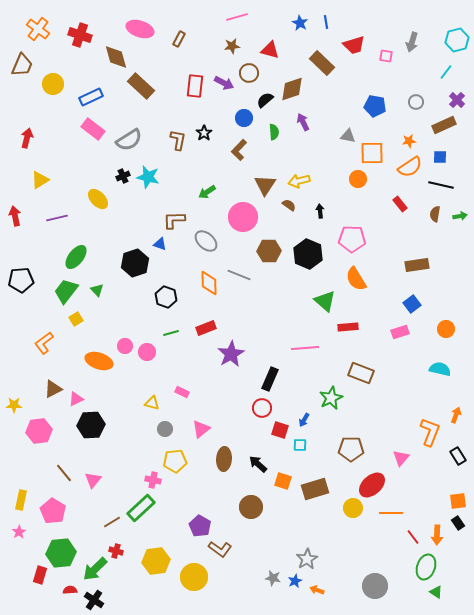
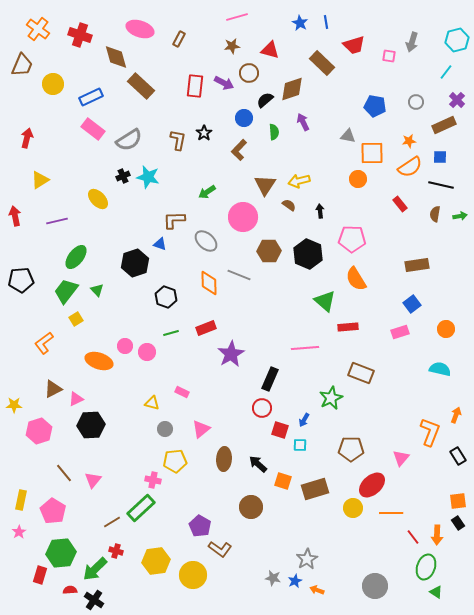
pink square at (386, 56): moved 3 px right
purple line at (57, 218): moved 3 px down
pink hexagon at (39, 431): rotated 10 degrees counterclockwise
yellow circle at (194, 577): moved 1 px left, 2 px up
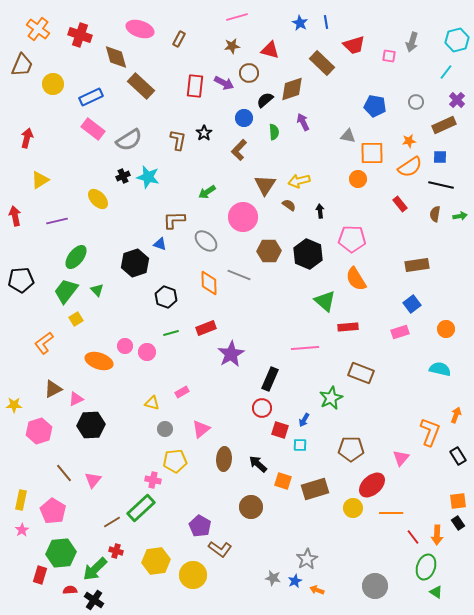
pink rectangle at (182, 392): rotated 56 degrees counterclockwise
pink star at (19, 532): moved 3 px right, 2 px up
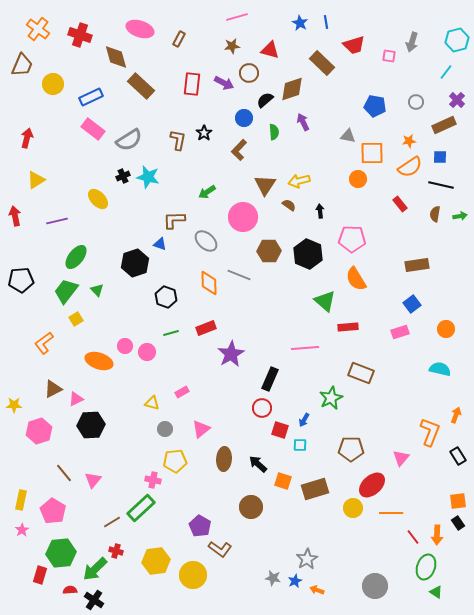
red rectangle at (195, 86): moved 3 px left, 2 px up
yellow triangle at (40, 180): moved 4 px left
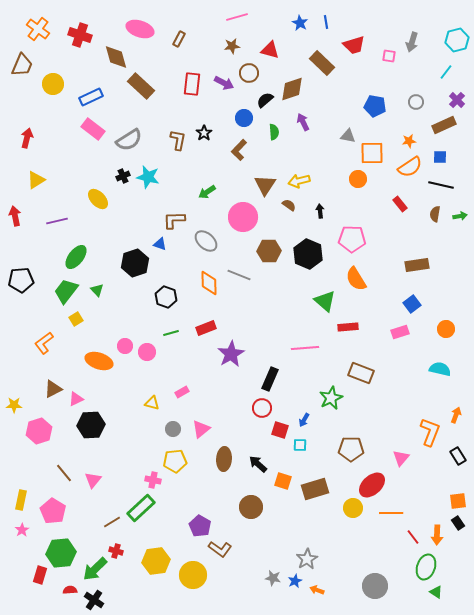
gray circle at (165, 429): moved 8 px right
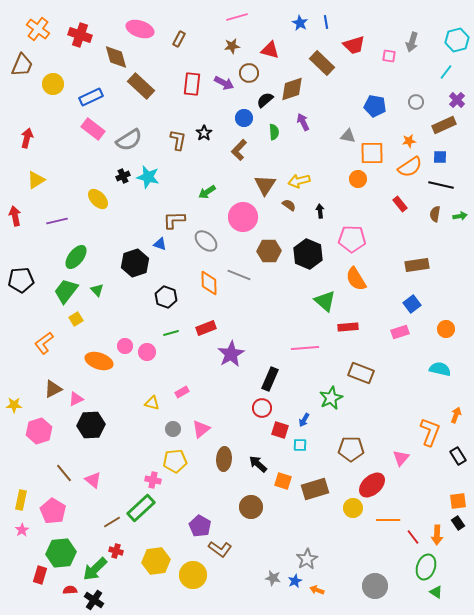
pink triangle at (93, 480): rotated 30 degrees counterclockwise
orange line at (391, 513): moved 3 px left, 7 px down
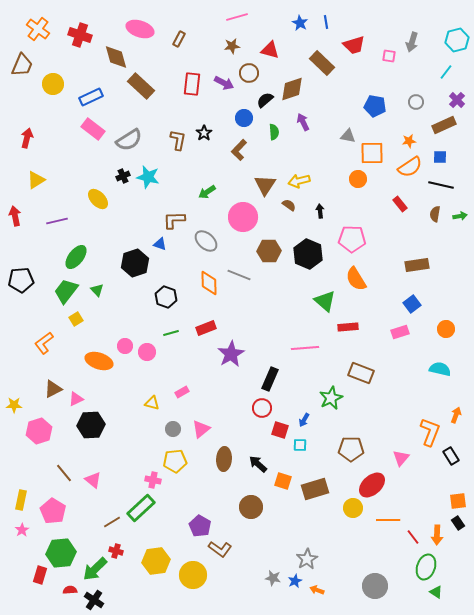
black rectangle at (458, 456): moved 7 px left
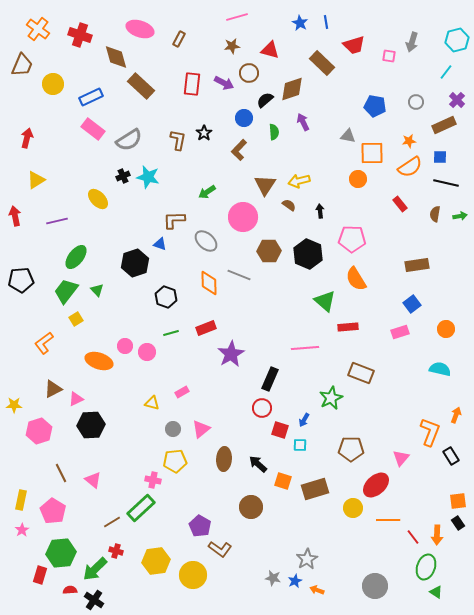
black line at (441, 185): moved 5 px right, 2 px up
brown line at (64, 473): moved 3 px left; rotated 12 degrees clockwise
red ellipse at (372, 485): moved 4 px right
